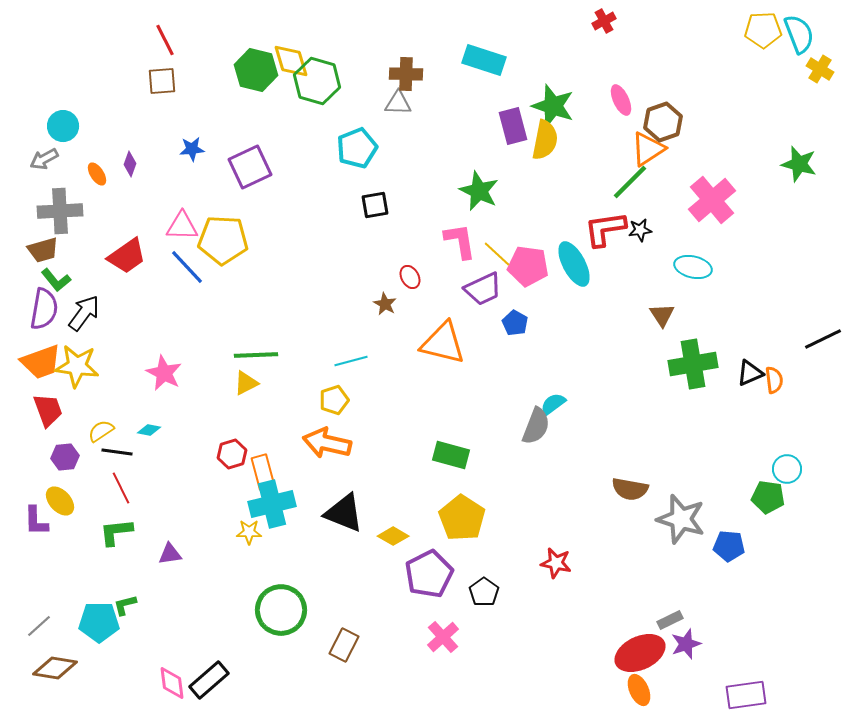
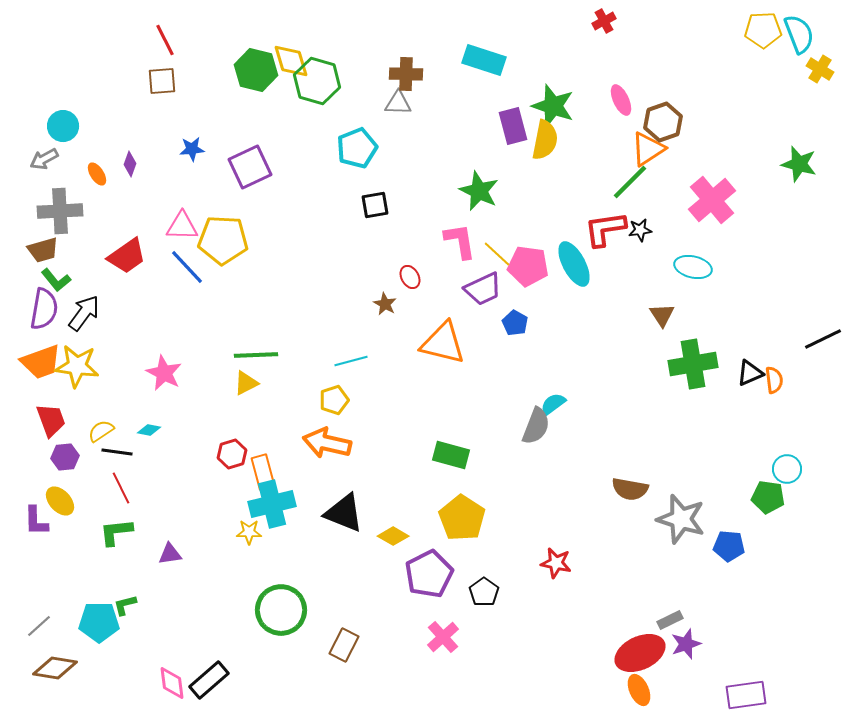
red trapezoid at (48, 410): moved 3 px right, 10 px down
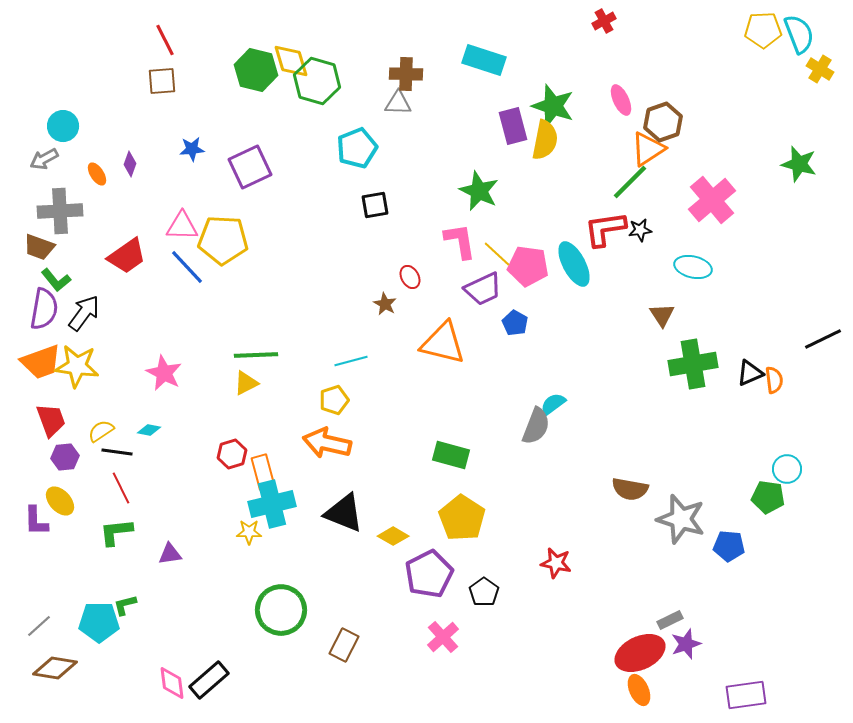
brown trapezoid at (43, 250): moved 4 px left, 3 px up; rotated 36 degrees clockwise
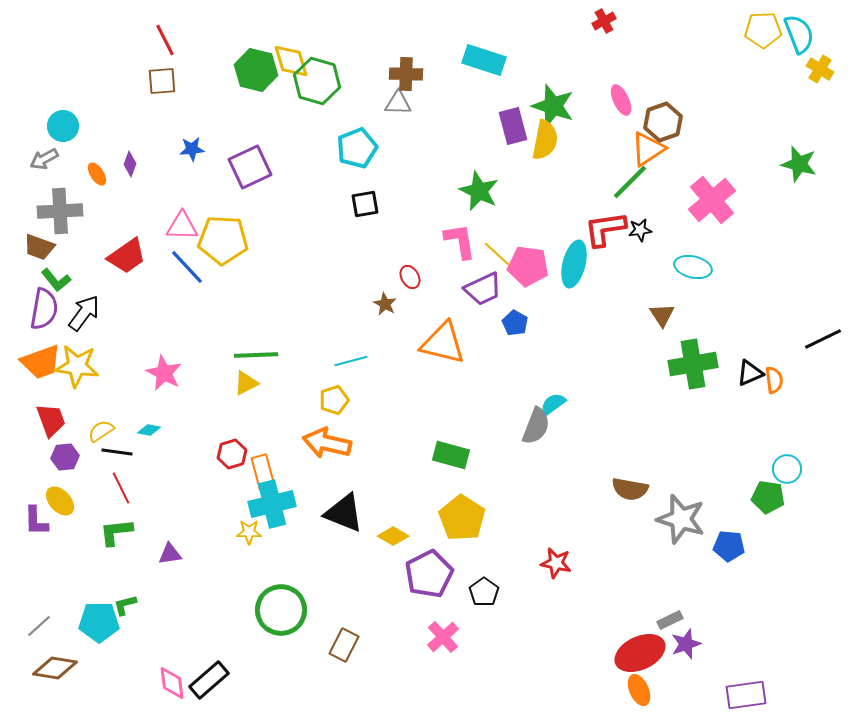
black square at (375, 205): moved 10 px left, 1 px up
cyan ellipse at (574, 264): rotated 42 degrees clockwise
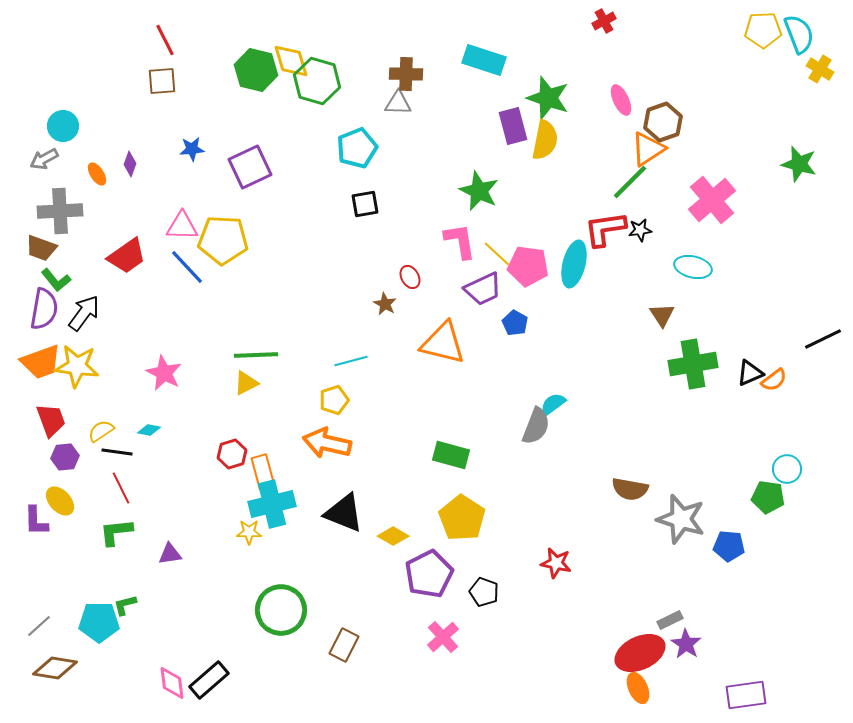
green star at (553, 106): moved 5 px left, 8 px up
brown trapezoid at (39, 247): moved 2 px right, 1 px down
orange semicircle at (774, 380): rotated 60 degrees clockwise
black pentagon at (484, 592): rotated 16 degrees counterclockwise
purple star at (686, 644): rotated 20 degrees counterclockwise
orange ellipse at (639, 690): moved 1 px left, 2 px up
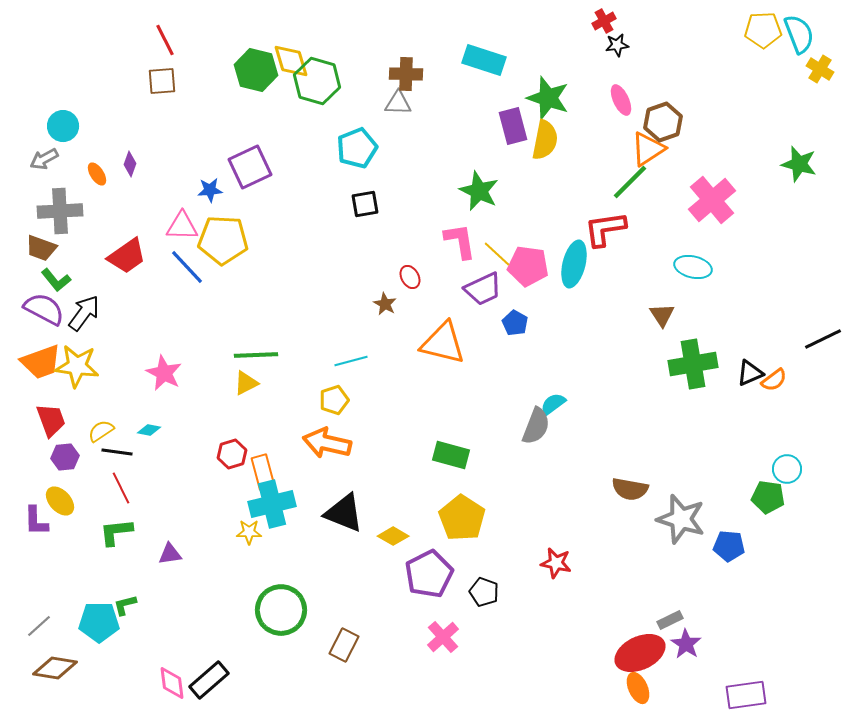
blue star at (192, 149): moved 18 px right, 41 px down
black star at (640, 230): moved 23 px left, 185 px up
purple semicircle at (44, 309): rotated 72 degrees counterclockwise
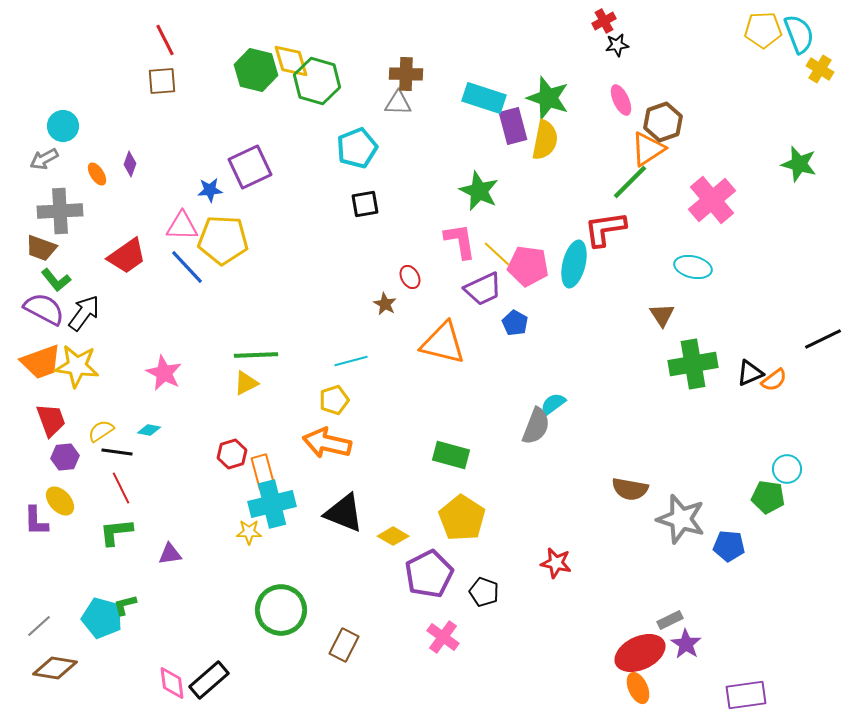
cyan rectangle at (484, 60): moved 38 px down
cyan pentagon at (99, 622): moved 3 px right, 4 px up; rotated 15 degrees clockwise
pink cross at (443, 637): rotated 12 degrees counterclockwise
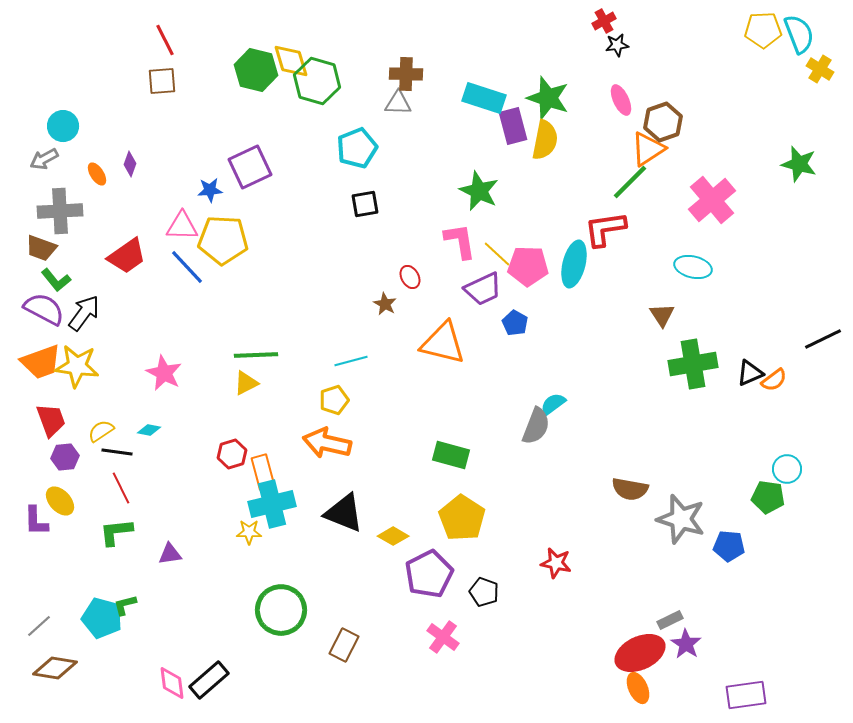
pink pentagon at (528, 266): rotated 6 degrees counterclockwise
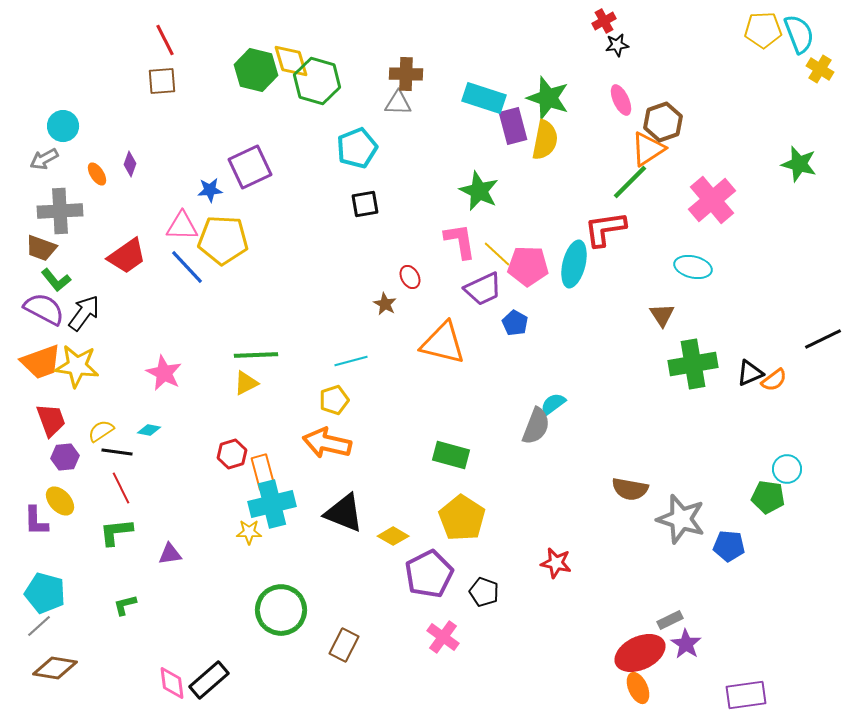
cyan pentagon at (102, 618): moved 57 px left, 25 px up
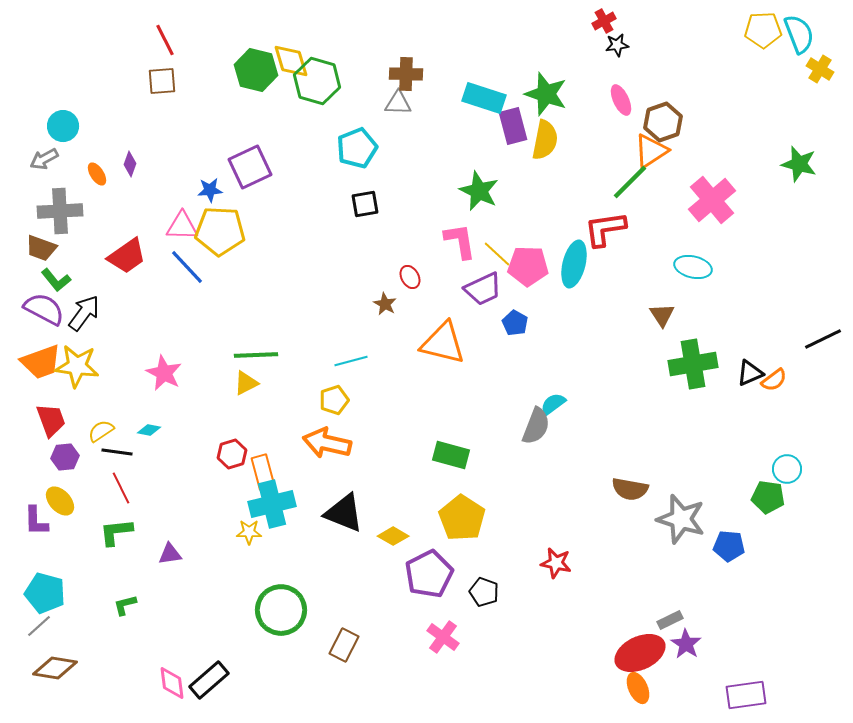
green star at (548, 98): moved 2 px left, 4 px up
orange triangle at (648, 149): moved 3 px right, 2 px down
yellow pentagon at (223, 240): moved 3 px left, 9 px up
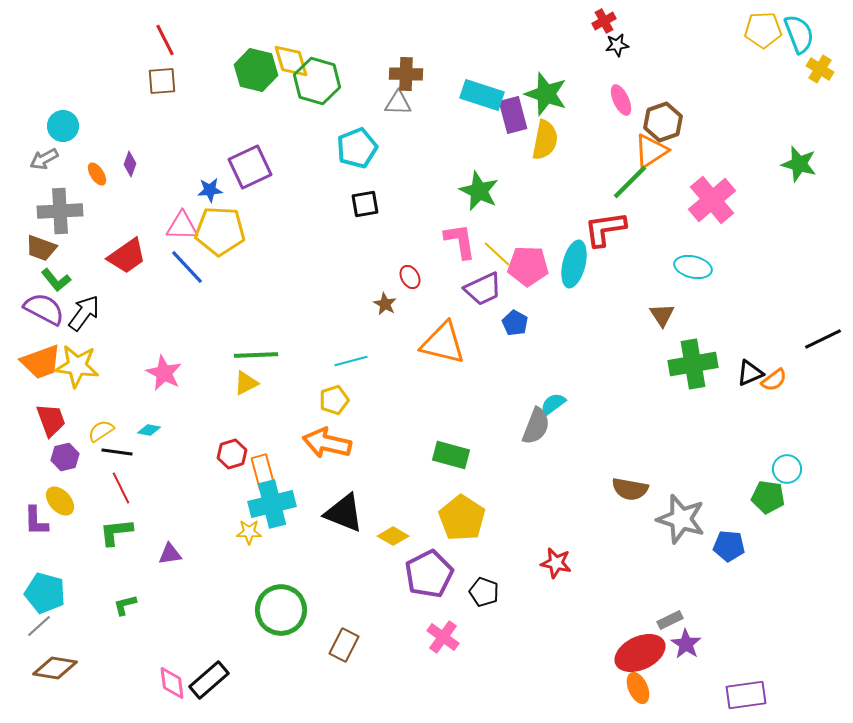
cyan rectangle at (484, 98): moved 2 px left, 3 px up
purple rectangle at (513, 126): moved 11 px up
purple hexagon at (65, 457): rotated 8 degrees counterclockwise
